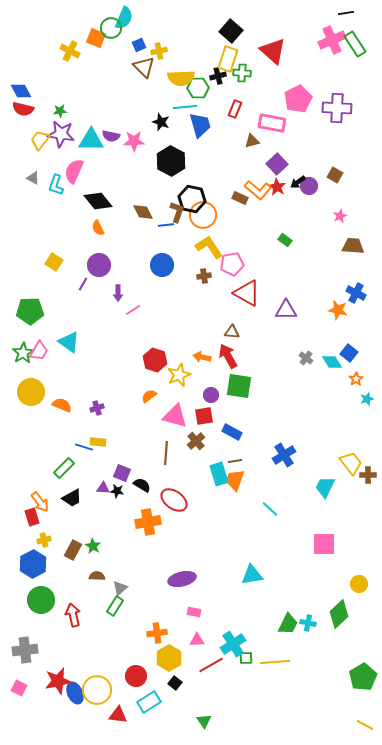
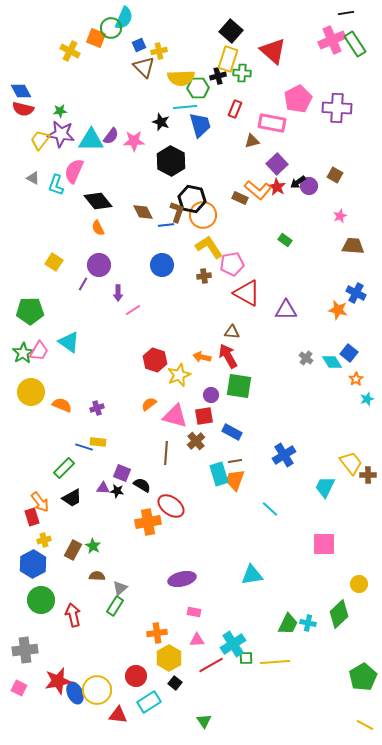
purple semicircle at (111, 136): rotated 66 degrees counterclockwise
orange semicircle at (149, 396): moved 8 px down
red ellipse at (174, 500): moved 3 px left, 6 px down
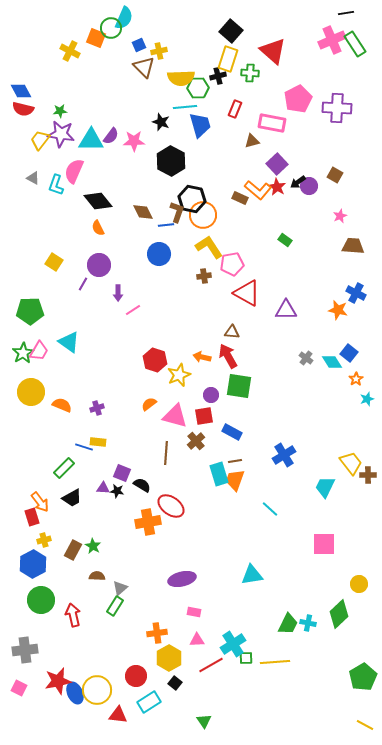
green cross at (242, 73): moved 8 px right
blue circle at (162, 265): moved 3 px left, 11 px up
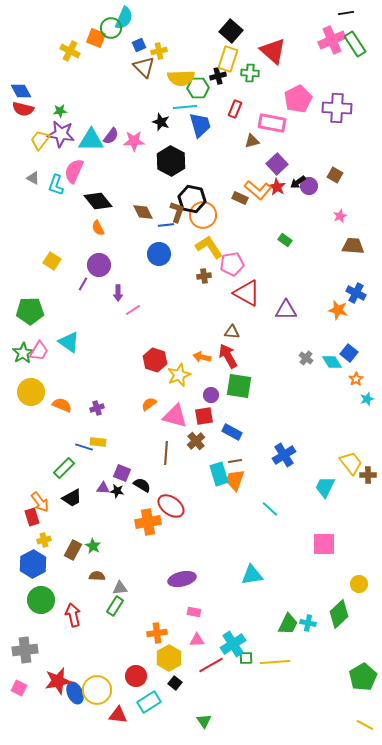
yellow square at (54, 262): moved 2 px left, 1 px up
gray triangle at (120, 588): rotated 35 degrees clockwise
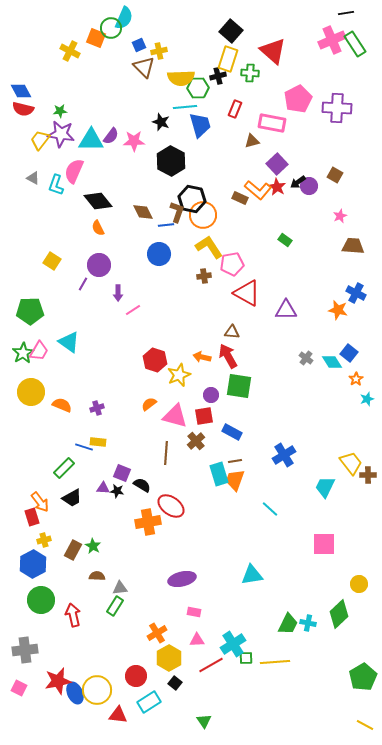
orange cross at (157, 633): rotated 24 degrees counterclockwise
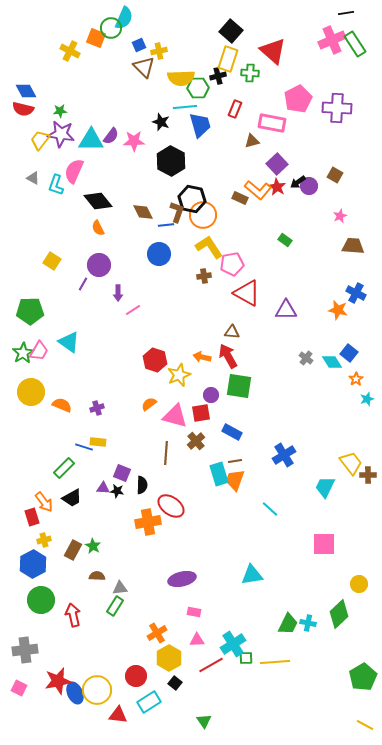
blue diamond at (21, 91): moved 5 px right
red square at (204, 416): moved 3 px left, 3 px up
black semicircle at (142, 485): rotated 60 degrees clockwise
orange arrow at (40, 502): moved 4 px right
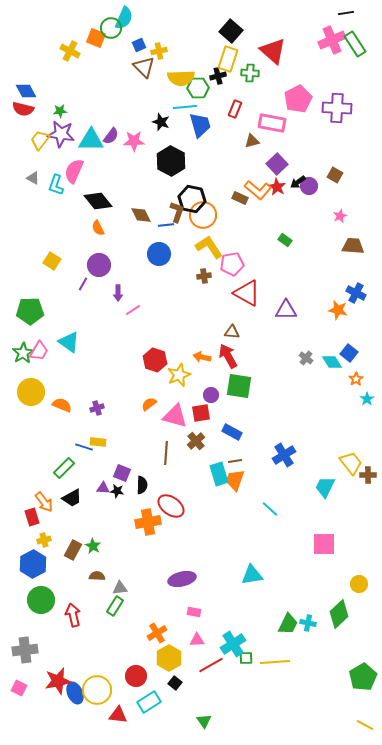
brown diamond at (143, 212): moved 2 px left, 3 px down
cyan star at (367, 399): rotated 16 degrees counterclockwise
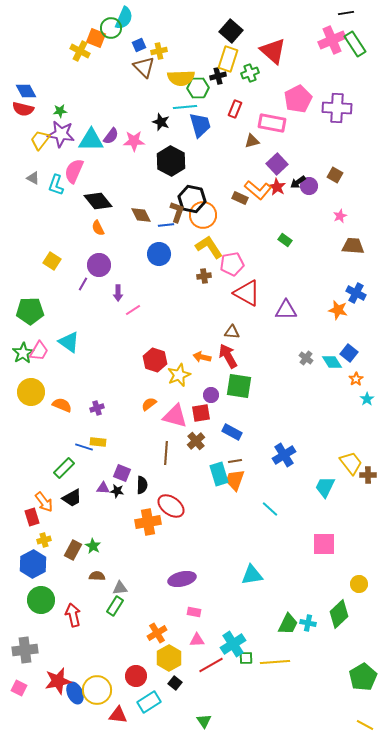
yellow cross at (70, 51): moved 10 px right
green cross at (250, 73): rotated 24 degrees counterclockwise
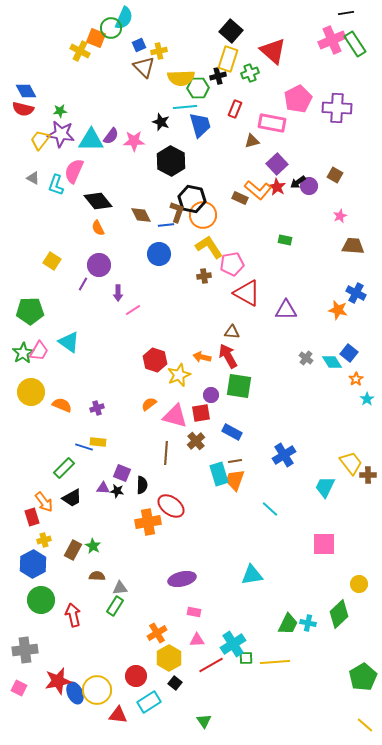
green rectangle at (285, 240): rotated 24 degrees counterclockwise
yellow line at (365, 725): rotated 12 degrees clockwise
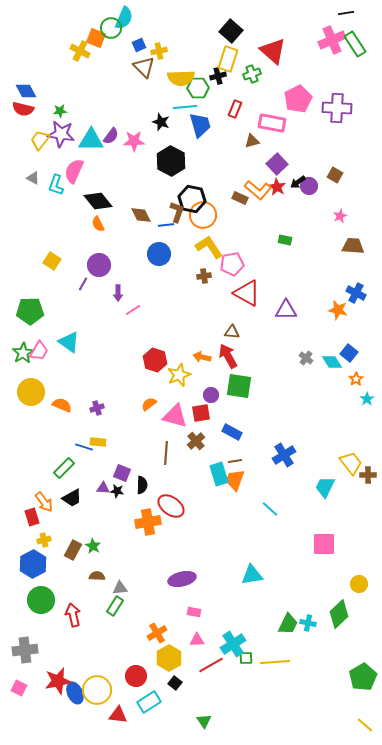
green cross at (250, 73): moved 2 px right, 1 px down
orange semicircle at (98, 228): moved 4 px up
